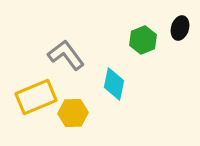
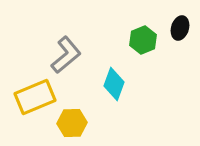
gray L-shape: rotated 87 degrees clockwise
cyan diamond: rotated 8 degrees clockwise
yellow rectangle: moved 1 px left
yellow hexagon: moved 1 px left, 10 px down
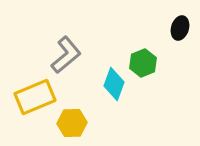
green hexagon: moved 23 px down
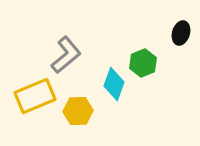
black ellipse: moved 1 px right, 5 px down
yellow rectangle: moved 1 px up
yellow hexagon: moved 6 px right, 12 px up
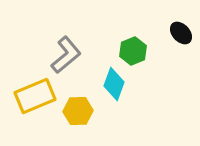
black ellipse: rotated 60 degrees counterclockwise
green hexagon: moved 10 px left, 12 px up
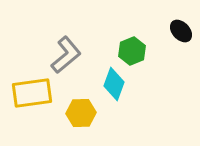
black ellipse: moved 2 px up
green hexagon: moved 1 px left
yellow rectangle: moved 3 px left, 3 px up; rotated 15 degrees clockwise
yellow hexagon: moved 3 px right, 2 px down
